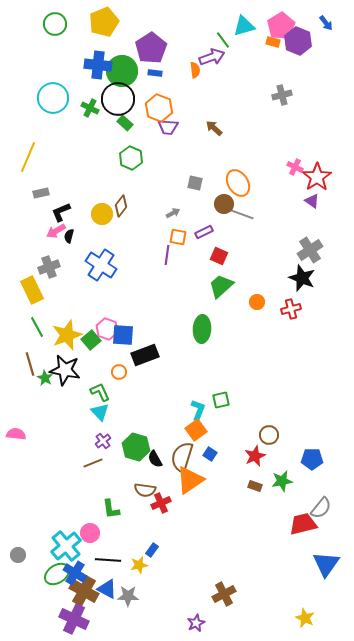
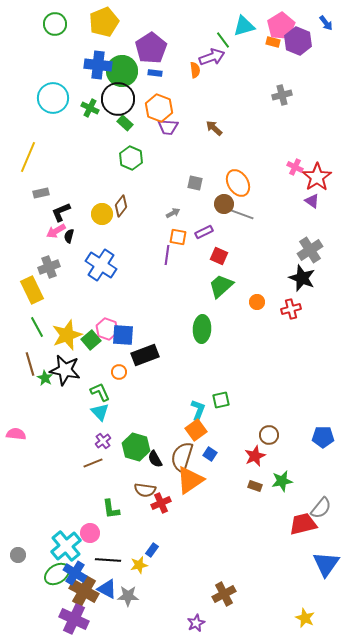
blue pentagon at (312, 459): moved 11 px right, 22 px up
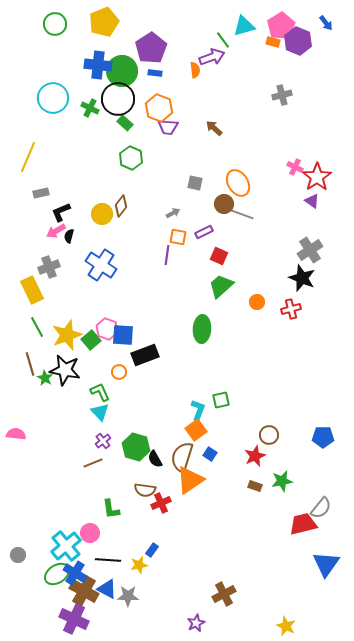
yellow star at (305, 618): moved 19 px left, 8 px down
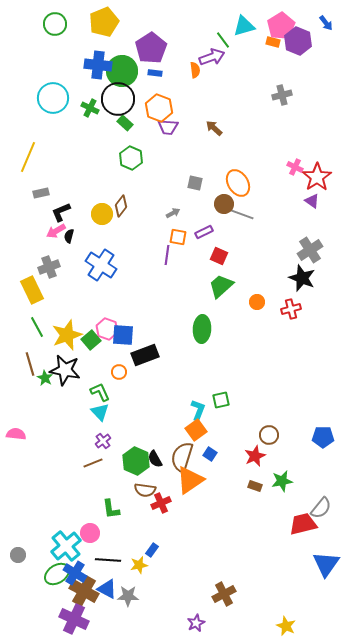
green hexagon at (136, 447): moved 14 px down; rotated 8 degrees clockwise
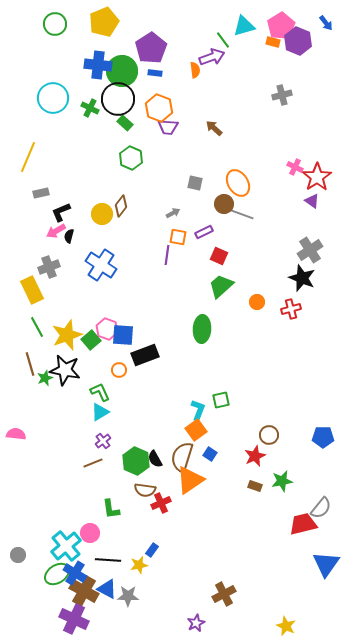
orange circle at (119, 372): moved 2 px up
green star at (45, 378): rotated 21 degrees clockwise
cyan triangle at (100, 412): rotated 42 degrees clockwise
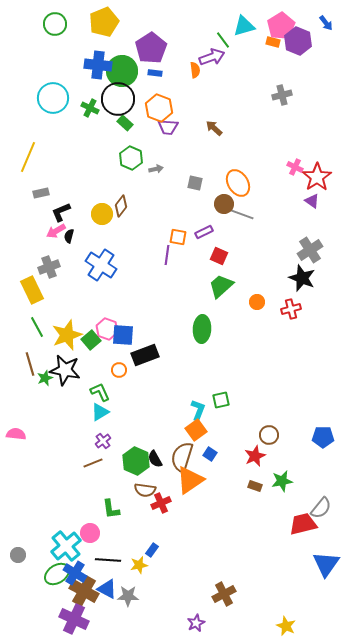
gray arrow at (173, 213): moved 17 px left, 44 px up; rotated 16 degrees clockwise
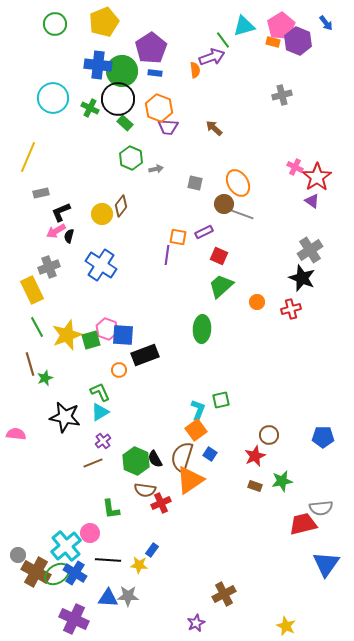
green square at (91, 340): rotated 24 degrees clockwise
black star at (65, 370): moved 47 px down
gray semicircle at (321, 508): rotated 45 degrees clockwise
yellow star at (139, 565): rotated 18 degrees clockwise
blue triangle at (107, 589): moved 1 px right, 9 px down; rotated 25 degrees counterclockwise
brown cross at (84, 591): moved 48 px left, 19 px up
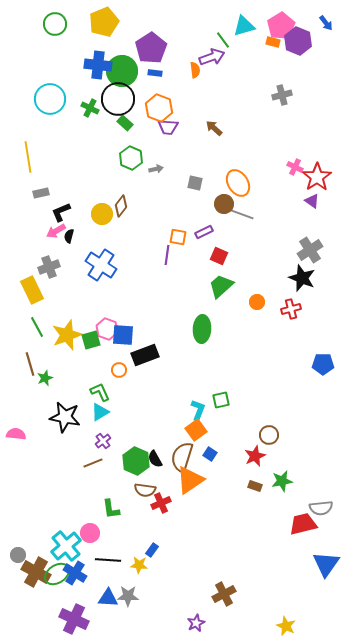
cyan circle at (53, 98): moved 3 px left, 1 px down
yellow line at (28, 157): rotated 32 degrees counterclockwise
blue pentagon at (323, 437): moved 73 px up
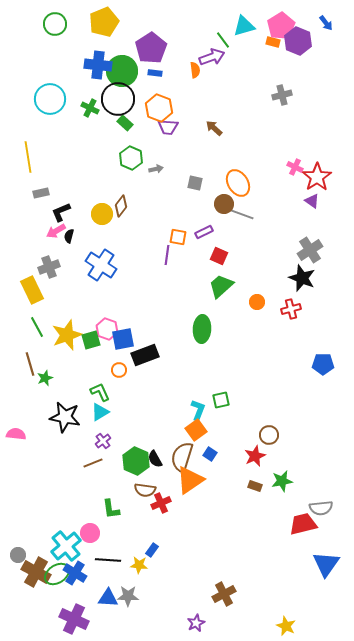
blue square at (123, 335): moved 4 px down; rotated 15 degrees counterclockwise
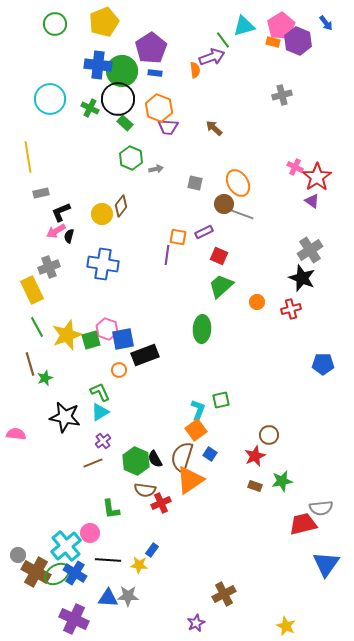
blue cross at (101, 265): moved 2 px right, 1 px up; rotated 24 degrees counterclockwise
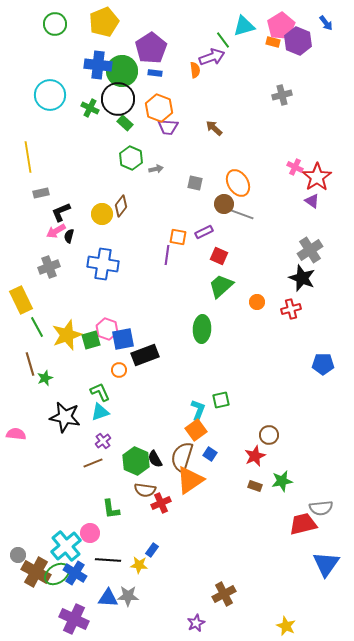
cyan circle at (50, 99): moved 4 px up
yellow rectangle at (32, 290): moved 11 px left, 10 px down
cyan triangle at (100, 412): rotated 12 degrees clockwise
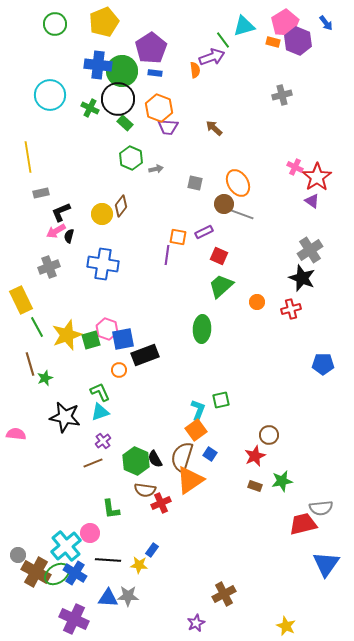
pink pentagon at (281, 26): moved 4 px right, 3 px up
